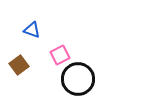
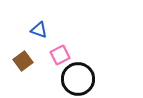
blue triangle: moved 7 px right
brown square: moved 4 px right, 4 px up
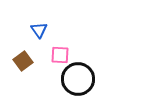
blue triangle: rotated 36 degrees clockwise
pink square: rotated 30 degrees clockwise
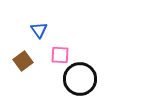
black circle: moved 2 px right
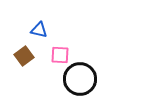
blue triangle: rotated 42 degrees counterclockwise
brown square: moved 1 px right, 5 px up
